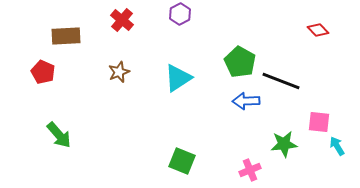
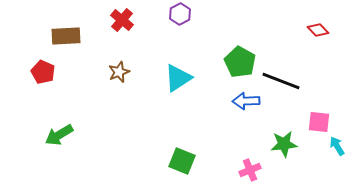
green arrow: rotated 100 degrees clockwise
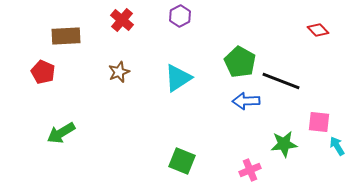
purple hexagon: moved 2 px down
green arrow: moved 2 px right, 2 px up
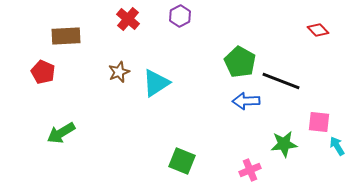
red cross: moved 6 px right, 1 px up
cyan triangle: moved 22 px left, 5 px down
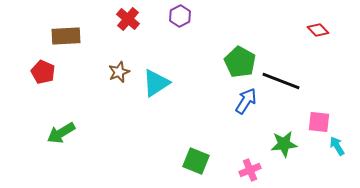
blue arrow: rotated 124 degrees clockwise
green square: moved 14 px right
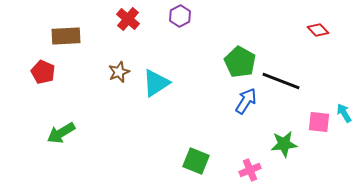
cyan arrow: moved 7 px right, 33 px up
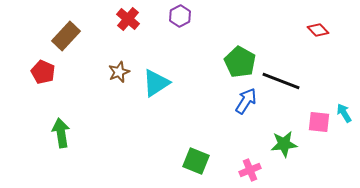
brown rectangle: rotated 44 degrees counterclockwise
green arrow: rotated 112 degrees clockwise
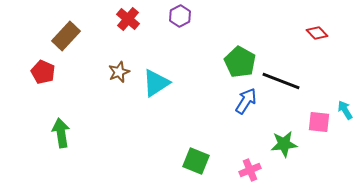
red diamond: moved 1 px left, 3 px down
cyan arrow: moved 1 px right, 3 px up
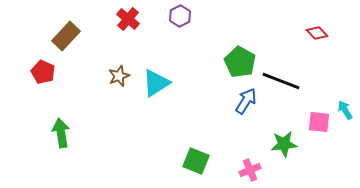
brown star: moved 4 px down
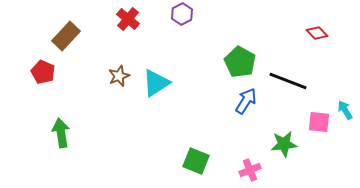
purple hexagon: moved 2 px right, 2 px up
black line: moved 7 px right
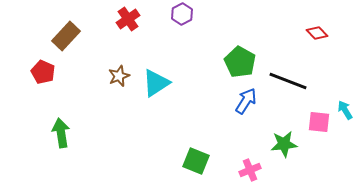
red cross: rotated 15 degrees clockwise
